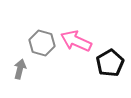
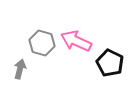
black pentagon: rotated 16 degrees counterclockwise
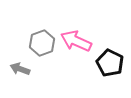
gray hexagon: rotated 25 degrees clockwise
gray arrow: rotated 84 degrees counterclockwise
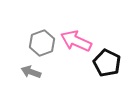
black pentagon: moved 3 px left
gray arrow: moved 11 px right, 3 px down
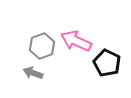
gray hexagon: moved 3 px down
gray arrow: moved 2 px right, 1 px down
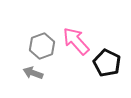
pink arrow: rotated 24 degrees clockwise
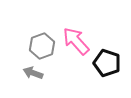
black pentagon: rotated 8 degrees counterclockwise
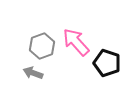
pink arrow: moved 1 px down
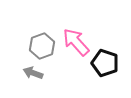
black pentagon: moved 2 px left
